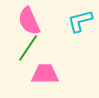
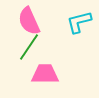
cyan L-shape: moved 1 px left, 1 px down
green line: moved 1 px right, 1 px up
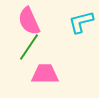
cyan L-shape: moved 2 px right
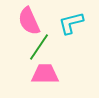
cyan L-shape: moved 10 px left, 1 px down
green line: moved 10 px right
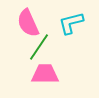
pink semicircle: moved 1 px left, 2 px down
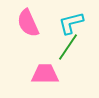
green line: moved 29 px right
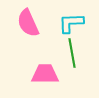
cyan L-shape: rotated 12 degrees clockwise
green line: moved 4 px right, 6 px down; rotated 44 degrees counterclockwise
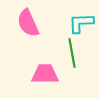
cyan L-shape: moved 10 px right
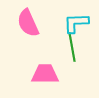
cyan L-shape: moved 5 px left
green line: moved 6 px up
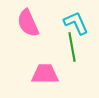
cyan L-shape: rotated 68 degrees clockwise
